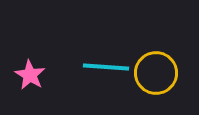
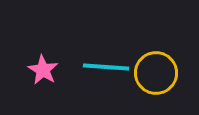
pink star: moved 13 px right, 5 px up
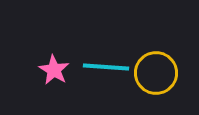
pink star: moved 11 px right
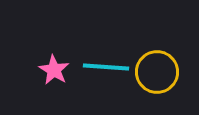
yellow circle: moved 1 px right, 1 px up
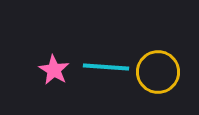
yellow circle: moved 1 px right
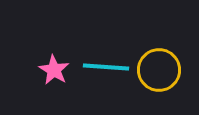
yellow circle: moved 1 px right, 2 px up
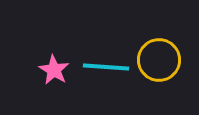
yellow circle: moved 10 px up
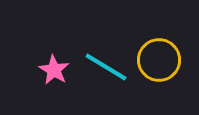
cyan line: rotated 27 degrees clockwise
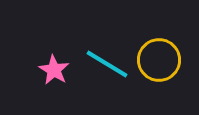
cyan line: moved 1 px right, 3 px up
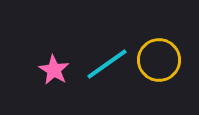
cyan line: rotated 66 degrees counterclockwise
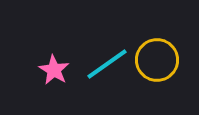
yellow circle: moved 2 px left
